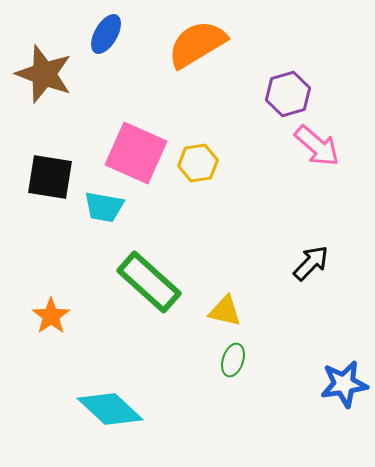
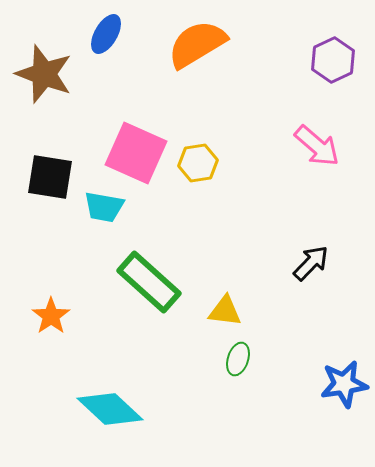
purple hexagon: moved 45 px right, 34 px up; rotated 9 degrees counterclockwise
yellow triangle: rotated 6 degrees counterclockwise
green ellipse: moved 5 px right, 1 px up
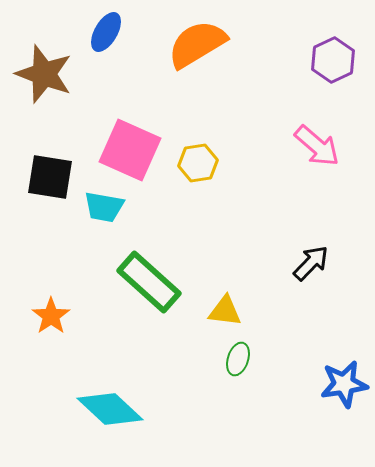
blue ellipse: moved 2 px up
pink square: moved 6 px left, 3 px up
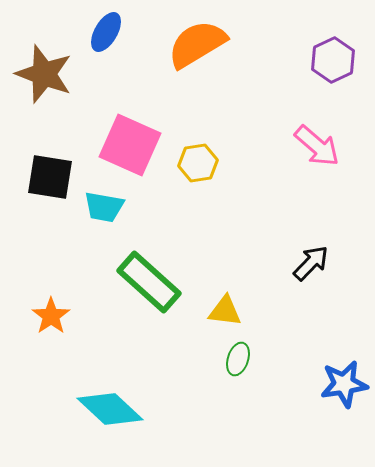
pink square: moved 5 px up
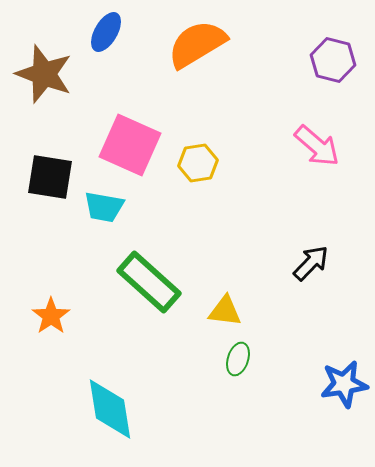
purple hexagon: rotated 21 degrees counterclockwise
cyan diamond: rotated 38 degrees clockwise
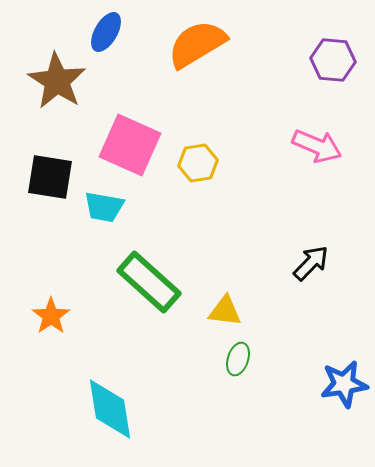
purple hexagon: rotated 9 degrees counterclockwise
brown star: moved 13 px right, 7 px down; rotated 12 degrees clockwise
pink arrow: rotated 18 degrees counterclockwise
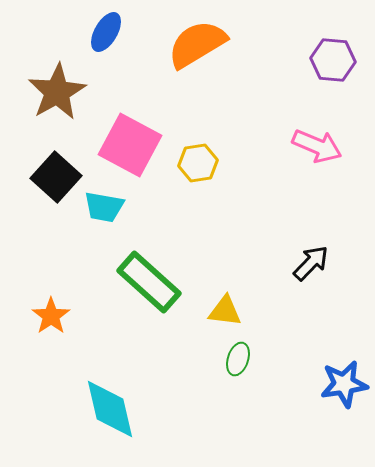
brown star: moved 11 px down; rotated 10 degrees clockwise
pink square: rotated 4 degrees clockwise
black square: moved 6 px right; rotated 33 degrees clockwise
cyan diamond: rotated 4 degrees counterclockwise
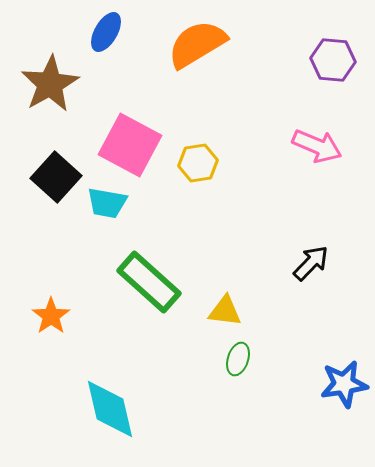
brown star: moved 7 px left, 8 px up
cyan trapezoid: moved 3 px right, 4 px up
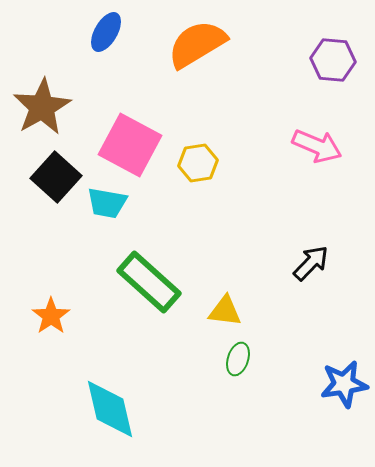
brown star: moved 8 px left, 23 px down
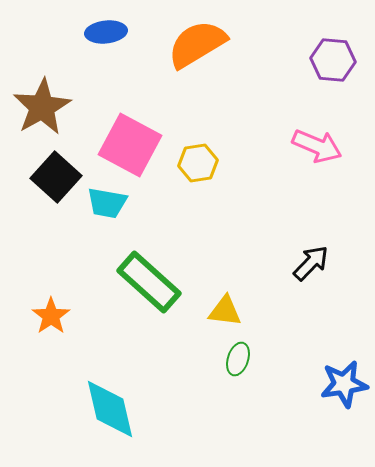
blue ellipse: rotated 54 degrees clockwise
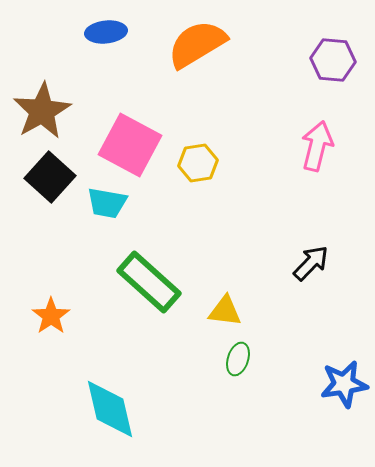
brown star: moved 4 px down
pink arrow: rotated 99 degrees counterclockwise
black square: moved 6 px left
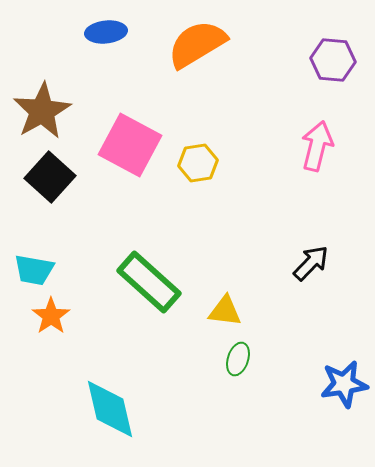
cyan trapezoid: moved 73 px left, 67 px down
